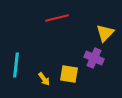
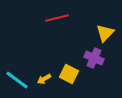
cyan line: moved 1 px right, 15 px down; rotated 60 degrees counterclockwise
yellow square: rotated 18 degrees clockwise
yellow arrow: rotated 96 degrees clockwise
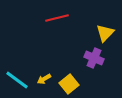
yellow square: moved 10 px down; rotated 24 degrees clockwise
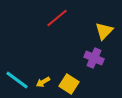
red line: rotated 25 degrees counterclockwise
yellow triangle: moved 1 px left, 2 px up
yellow arrow: moved 1 px left, 3 px down
yellow square: rotated 18 degrees counterclockwise
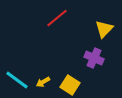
yellow triangle: moved 2 px up
yellow square: moved 1 px right, 1 px down
